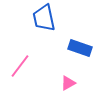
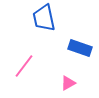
pink line: moved 4 px right
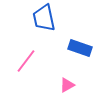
pink line: moved 2 px right, 5 px up
pink triangle: moved 1 px left, 2 px down
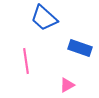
blue trapezoid: rotated 36 degrees counterclockwise
pink line: rotated 45 degrees counterclockwise
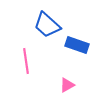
blue trapezoid: moved 3 px right, 7 px down
blue rectangle: moved 3 px left, 3 px up
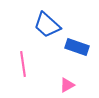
blue rectangle: moved 2 px down
pink line: moved 3 px left, 3 px down
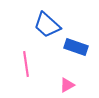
blue rectangle: moved 1 px left
pink line: moved 3 px right
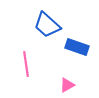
blue rectangle: moved 1 px right
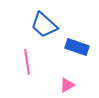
blue trapezoid: moved 3 px left
pink line: moved 1 px right, 2 px up
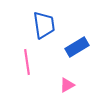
blue trapezoid: rotated 140 degrees counterclockwise
blue rectangle: rotated 50 degrees counterclockwise
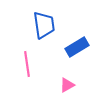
pink line: moved 2 px down
